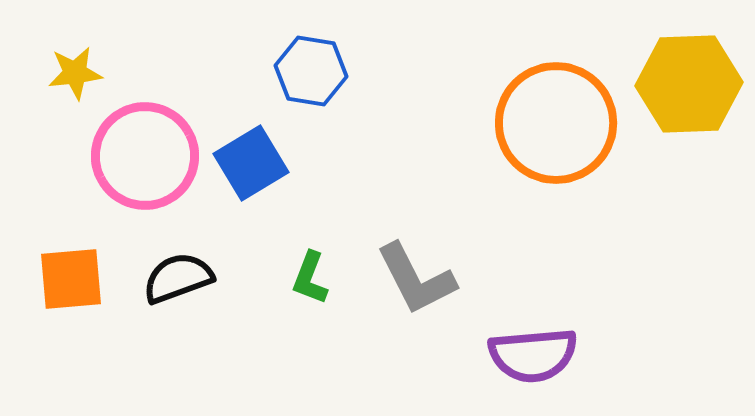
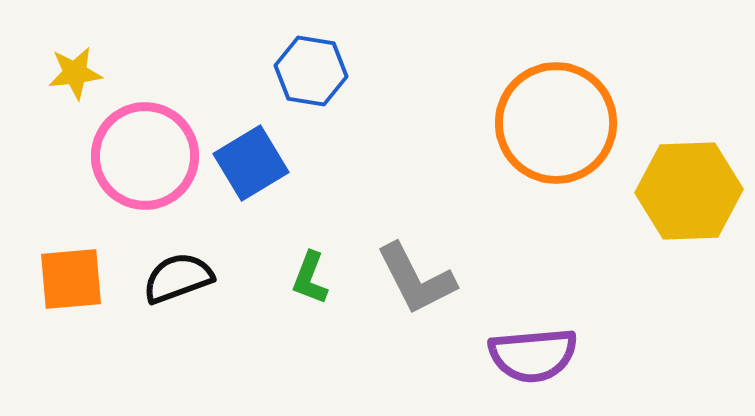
yellow hexagon: moved 107 px down
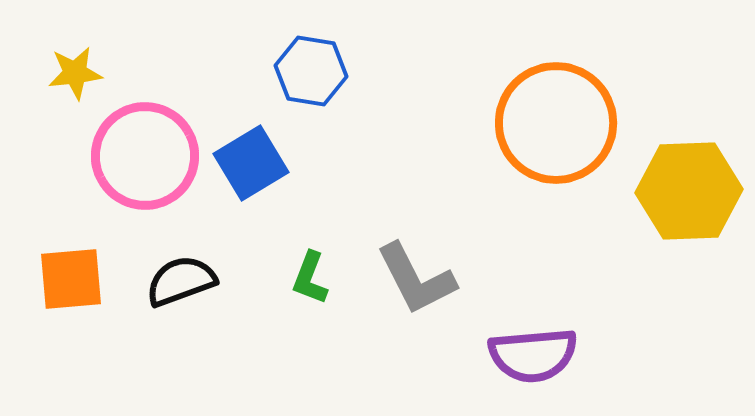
black semicircle: moved 3 px right, 3 px down
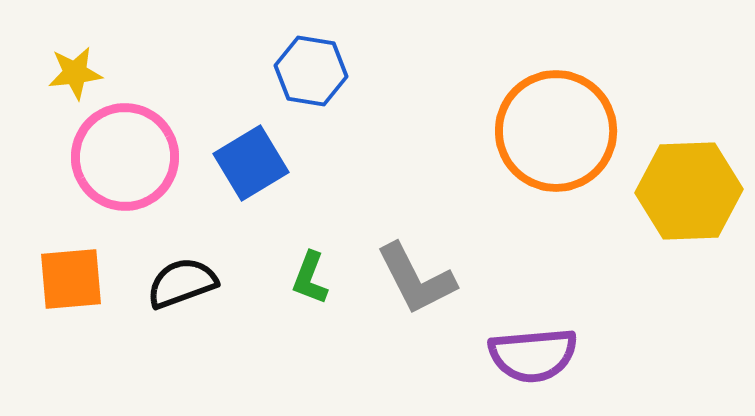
orange circle: moved 8 px down
pink circle: moved 20 px left, 1 px down
black semicircle: moved 1 px right, 2 px down
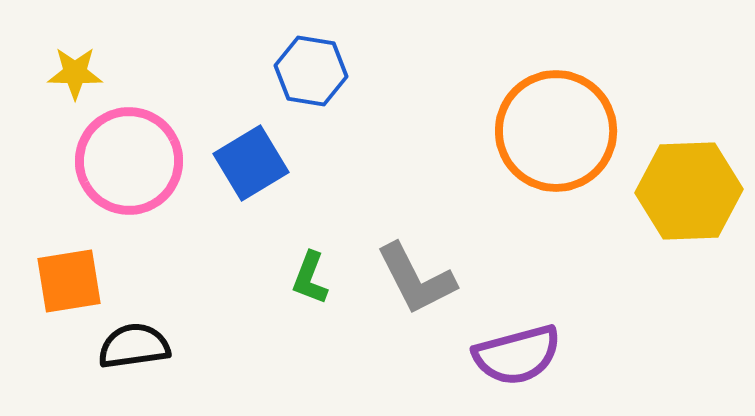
yellow star: rotated 8 degrees clockwise
pink circle: moved 4 px right, 4 px down
orange square: moved 2 px left, 2 px down; rotated 4 degrees counterclockwise
black semicircle: moved 48 px left, 63 px down; rotated 12 degrees clockwise
purple semicircle: moved 16 px left; rotated 10 degrees counterclockwise
